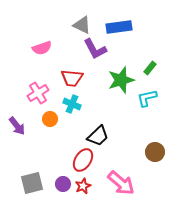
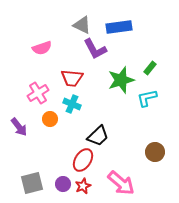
purple arrow: moved 2 px right, 1 px down
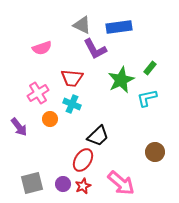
green star: rotated 8 degrees counterclockwise
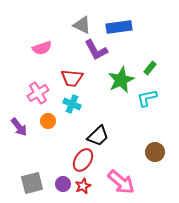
purple L-shape: moved 1 px right, 1 px down
orange circle: moved 2 px left, 2 px down
pink arrow: moved 1 px up
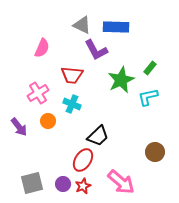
blue rectangle: moved 3 px left; rotated 10 degrees clockwise
pink semicircle: rotated 48 degrees counterclockwise
red trapezoid: moved 3 px up
cyan L-shape: moved 1 px right, 1 px up
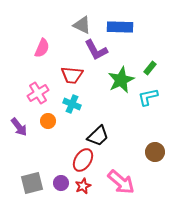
blue rectangle: moved 4 px right
purple circle: moved 2 px left, 1 px up
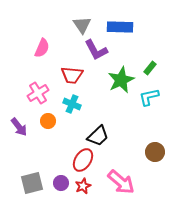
gray triangle: rotated 30 degrees clockwise
cyan L-shape: moved 1 px right
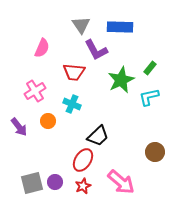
gray triangle: moved 1 px left
red trapezoid: moved 2 px right, 3 px up
pink cross: moved 3 px left, 2 px up
purple circle: moved 6 px left, 1 px up
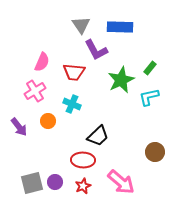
pink semicircle: moved 14 px down
red ellipse: rotated 60 degrees clockwise
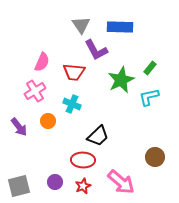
brown circle: moved 5 px down
gray square: moved 13 px left, 3 px down
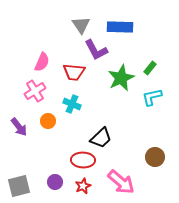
green star: moved 2 px up
cyan L-shape: moved 3 px right
black trapezoid: moved 3 px right, 2 px down
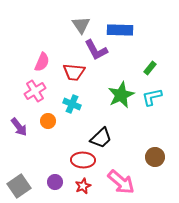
blue rectangle: moved 3 px down
green star: moved 17 px down
gray square: rotated 20 degrees counterclockwise
